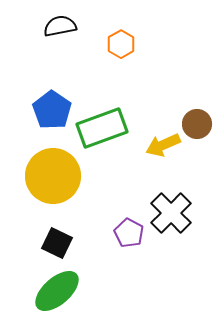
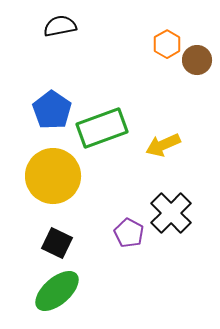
orange hexagon: moved 46 px right
brown circle: moved 64 px up
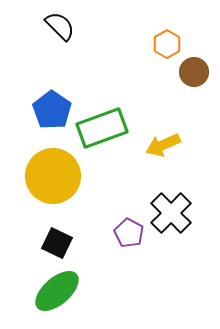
black semicircle: rotated 56 degrees clockwise
brown circle: moved 3 px left, 12 px down
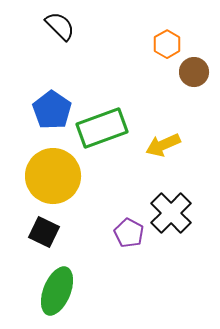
black square: moved 13 px left, 11 px up
green ellipse: rotated 27 degrees counterclockwise
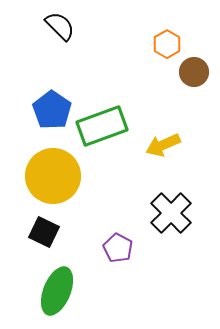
green rectangle: moved 2 px up
purple pentagon: moved 11 px left, 15 px down
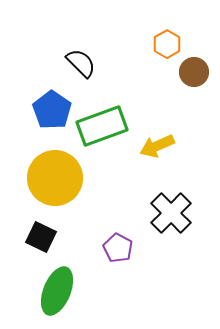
black semicircle: moved 21 px right, 37 px down
yellow arrow: moved 6 px left, 1 px down
yellow circle: moved 2 px right, 2 px down
black square: moved 3 px left, 5 px down
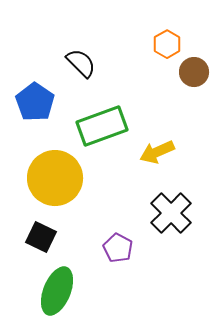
blue pentagon: moved 17 px left, 8 px up
yellow arrow: moved 6 px down
